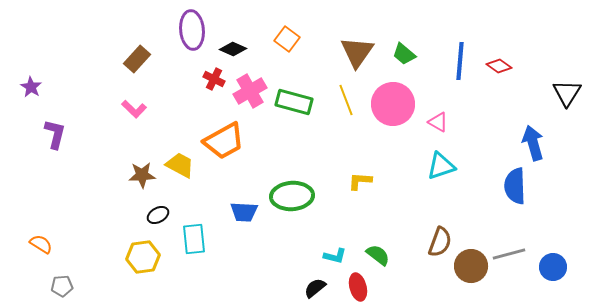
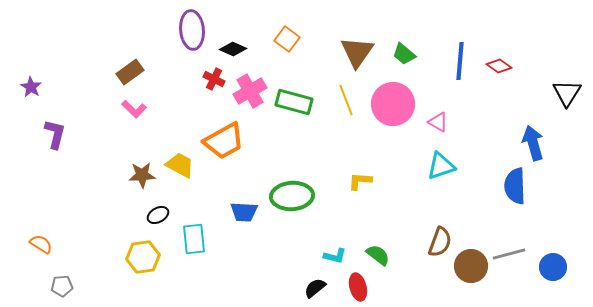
brown rectangle: moved 7 px left, 13 px down; rotated 12 degrees clockwise
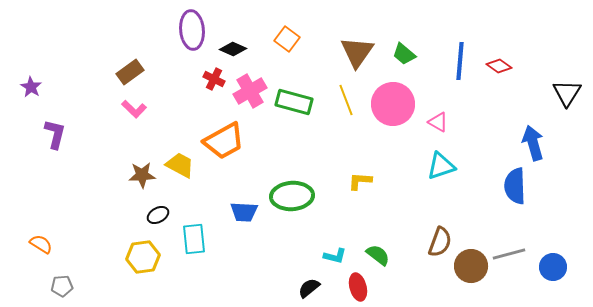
black semicircle: moved 6 px left
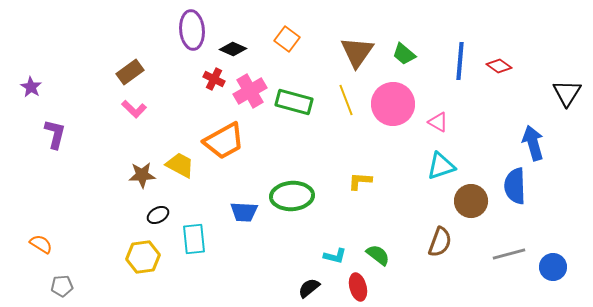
brown circle: moved 65 px up
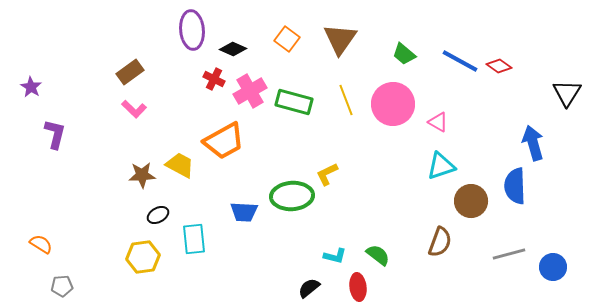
brown triangle: moved 17 px left, 13 px up
blue line: rotated 66 degrees counterclockwise
yellow L-shape: moved 33 px left, 7 px up; rotated 30 degrees counterclockwise
red ellipse: rotated 8 degrees clockwise
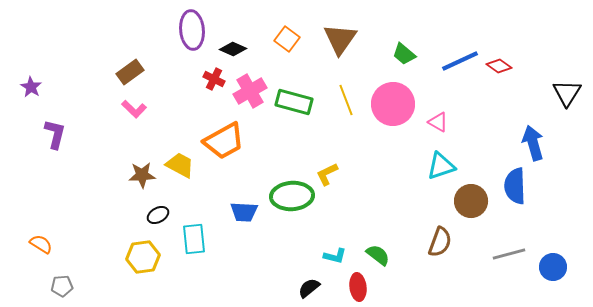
blue line: rotated 54 degrees counterclockwise
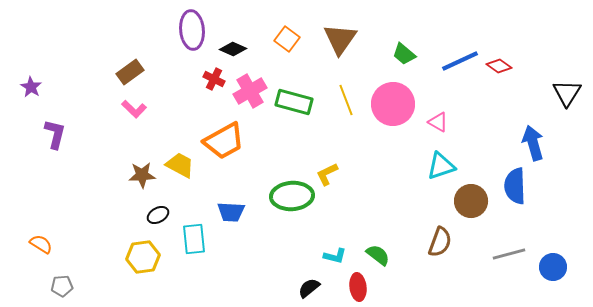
blue trapezoid: moved 13 px left
